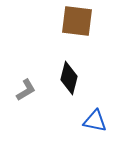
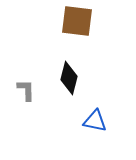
gray L-shape: rotated 60 degrees counterclockwise
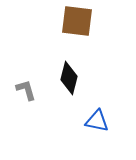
gray L-shape: rotated 15 degrees counterclockwise
blue triangle: moved 2 px right
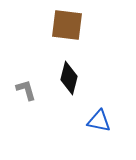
brown square: moved 10 px left, 4 px down
blue triangle: moved 2 px right
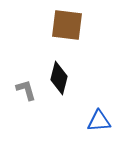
black diamond: moved 10 px left
blue triangle: rotated 15 degrees counterclockwise
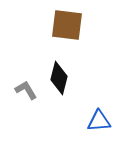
gray L-shape: rotated 15 degrees counterclockwise
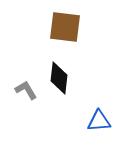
brown square: moved 2 px left, 2 px down
black diamond: rotated 8 degrees counterclockwise
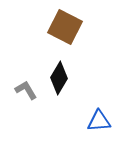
brown square: rotated 20 degrees clockwise
black diamond: rotated 24 degrees clockwise
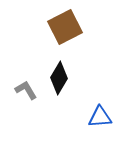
brown square: rotated 36 degrees clockwise
blue triangle: moved 1 px right, 4 px up
